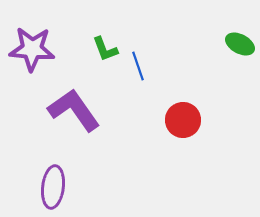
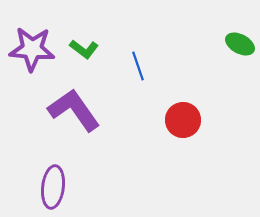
green L-shape: moved 21 px left; rotated 32 degrees counterclockwise
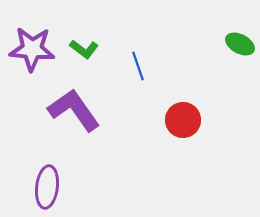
purple ellipse: moved 6 px left
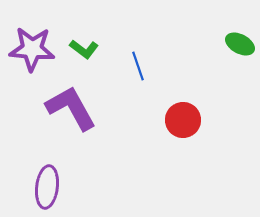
purple L-shape: moved 3 px left, 2 px up; rotated 6 degrees clockwise
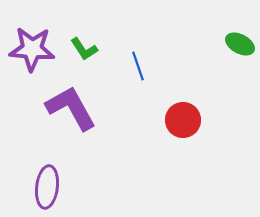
green L-shape: rotated 20 degrees clockwise
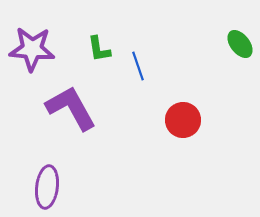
green ellipse: rotated 24 degrees clockwise
green L-shape: moved 15 px right; rotated 24 degrees clockwise
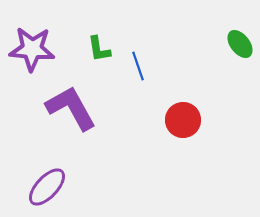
purple ellipse: rotated 36 degrees clockwise
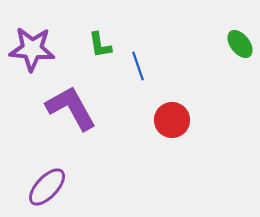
green L-shape: moved 1 px right, 4 px up
red circle: moved 11 px left
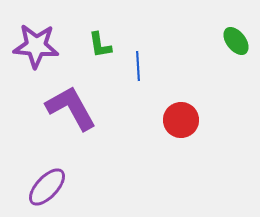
green ellipse: moved 4 px left, 3 px up
purple star: moved 4 px right, 3 px up
blue line: rotated 16 degrees clockwise
red circle: moved 9 px right
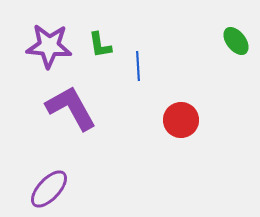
purple star: moved 13 px right
purple ellipse: moved 2 px right, 2 px down
